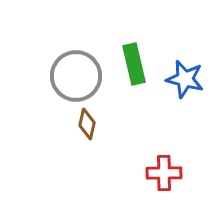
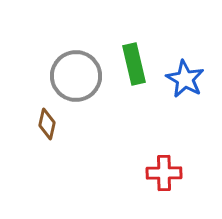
blue star: rotated 15 degrees clockwise
brown diamond: moved 40 px left
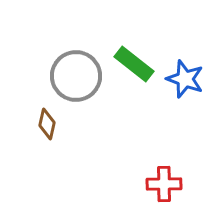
green rectangle: rotated 39 degrees counterclockwise
blue star: rotated 9 degrees counterclockwise
red cross: moved 11 px down
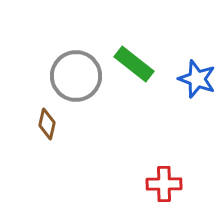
blue star: moved 12 px right
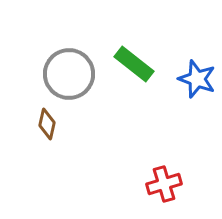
gray circle: moved 7 px left, 2 px up
red cross: rotated 16 degrees counterclockwise
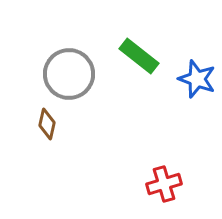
green rectangle: moved 5 px right, 8 px up
